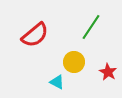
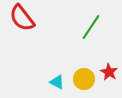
red semicircle: moved 13 px left, 17 px up; rotated 92 degrees clockwise
yellow circle: moved 10 px right, 17 px down
red star: moved 1 px right
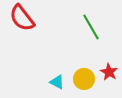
green line: rotated 64 degrees counterclockwise
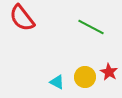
green line: rotated 32 degrees counterclockwise
yellow circle: moved 1 px right, 2 px up
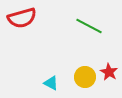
red semicircle: rotated 68 degrees counterclockwise
green line: moved 2 px left, 1 px up
cyan triangle: moved 6 px left, 1 px down
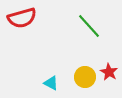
green line: rotated 20 degrees clockwise
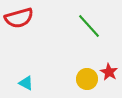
red semicircle: moved 3 px left
yellow circle: moved 2 px right, 2 px down
cyan triangle: moved 25 px left
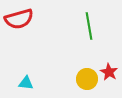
red semicircle: moved 1 px down
green line: rotated 32 degrees clockwise
cyan triangle: rotated 21 degrees counterclockwise
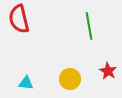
red semicircle: rotated 92 degrees clockwise
red star: moved 1 px left, 1 px up
yellow circle: moved 17 px left
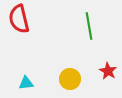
cyan triangle: rotated 14 degrees counterclockwise
